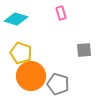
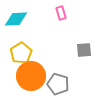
cyan diamond: rotated 20 degrees counterclockwise
yellow pentagon: rotated 20 degrees clockwise
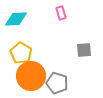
yellow pentagon: rotated 10 degrees counterclockwise
gray pentagon: moved 1 px left, 1 px up
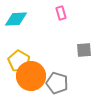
yellow pentagon: moved 2 px left, 8 px down
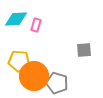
pink rectangle: moved 25 px left, 12 px down; rotated 32 degrees clockwise
yellow pentagon: rotated 25 degrees counterclockwise
orange circle: moved 3 px right
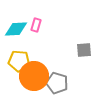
cyan diamond: moved 10 px down
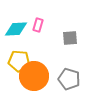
pink rectangle: moved 2 px right
gray square: moved 14 px left, 12 px up
gray pentagon: moved 12 px right, 4 px up
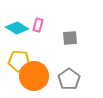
cyan diamond: moved 1 px right, 1 px up; rotated 35 degrees clockwise
gray pentagon: rotated 20 degrees clockwise
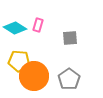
cyan diamond: moved 2 px left
